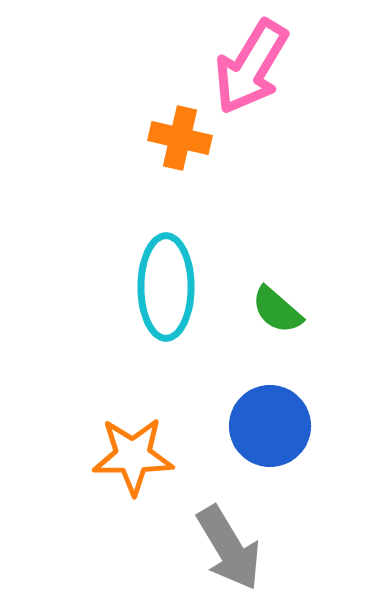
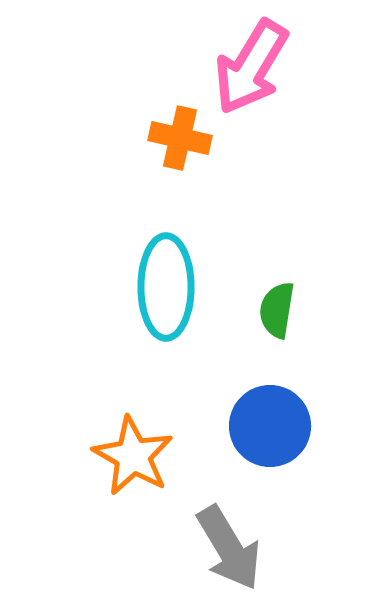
green semicircle: rotated 58 degrees clockwise
orange star: rotated 30 degrees clockwise
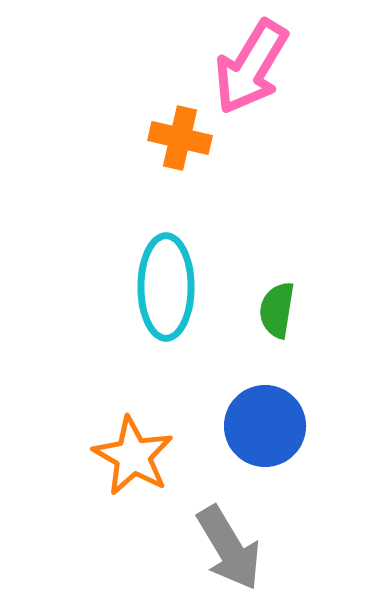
blue circle: moved 5 px left
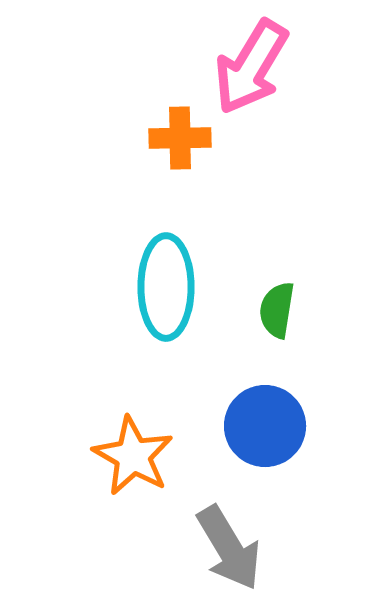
orange cross: rotated 14 degrees counterclockwise
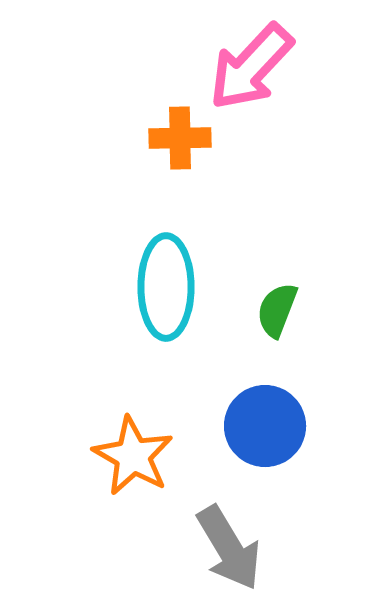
pink arrow: rotated 12 degrees clockwise
green semicircle: rotated 12 degrees clockwise
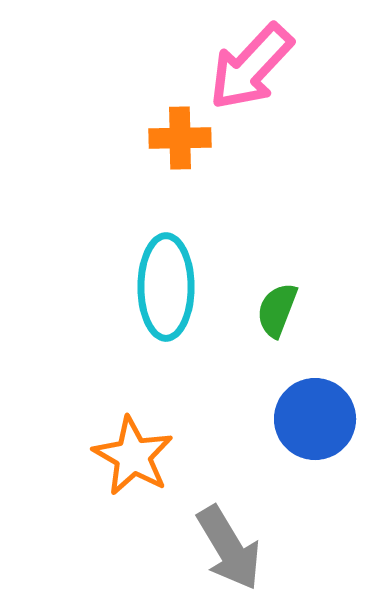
blue circle: moved 50 px right, 7 px up
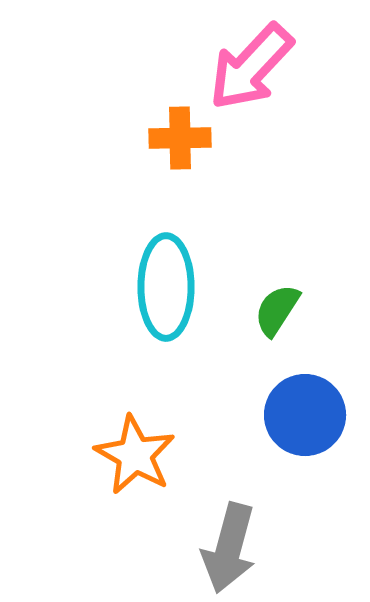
green semicircle: rotated 12 degrees clockwise
blue circle: moved 10 px left, 4 px up
orange star: moved 2 px right, 1 px up
gray arrow: rotated 46 degrees clockwise
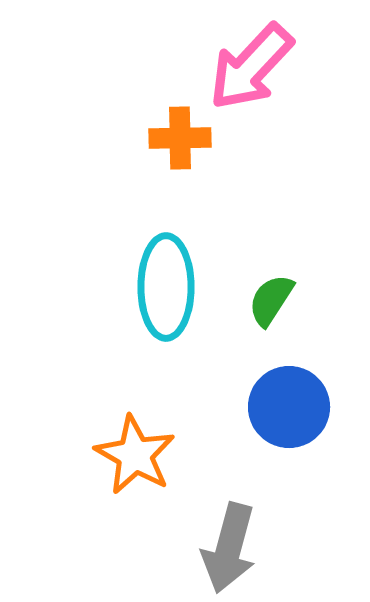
green semicircle: moved 6 px left, 10 px up
blue circle: moved 16 px left, 8 px up
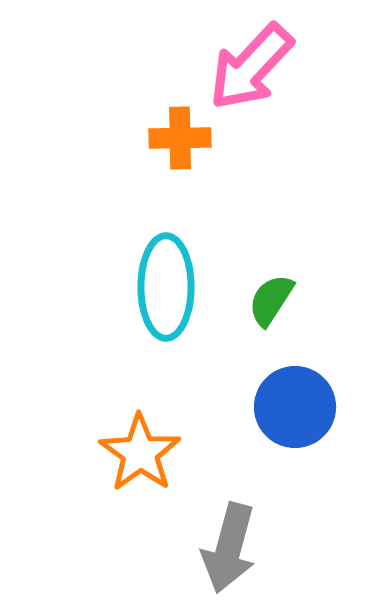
blue circle: moved 6 px right
orange star: moved 5 px right, 2 px up; rotated 6 degrees clockwise
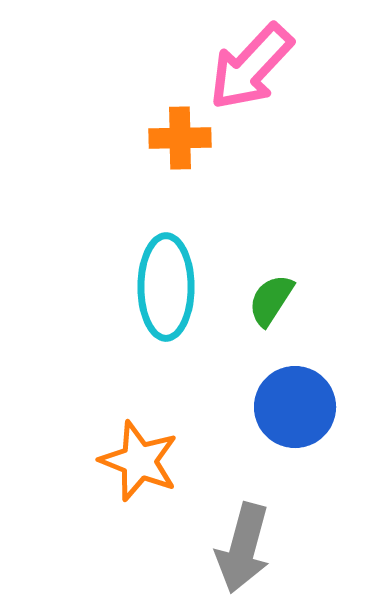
orange star: moved 1 px left, 8 px down; rotated 14 degrees counterclockwise
gray arrow: moved 14 px right
